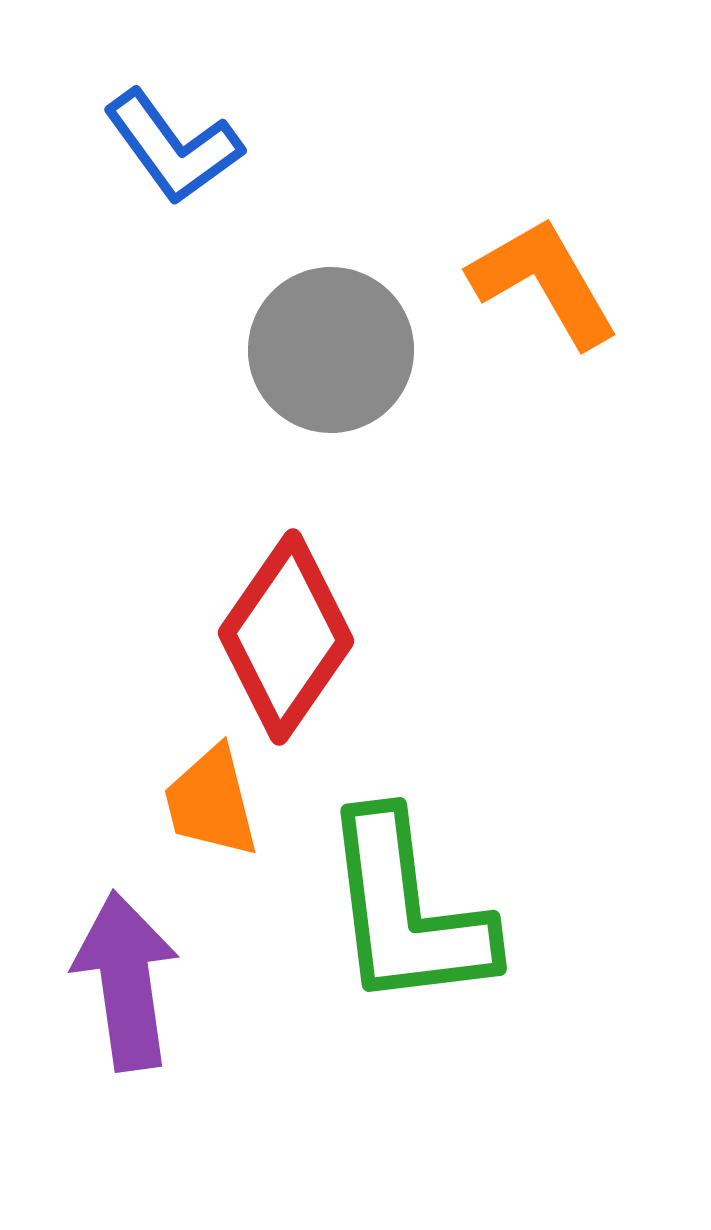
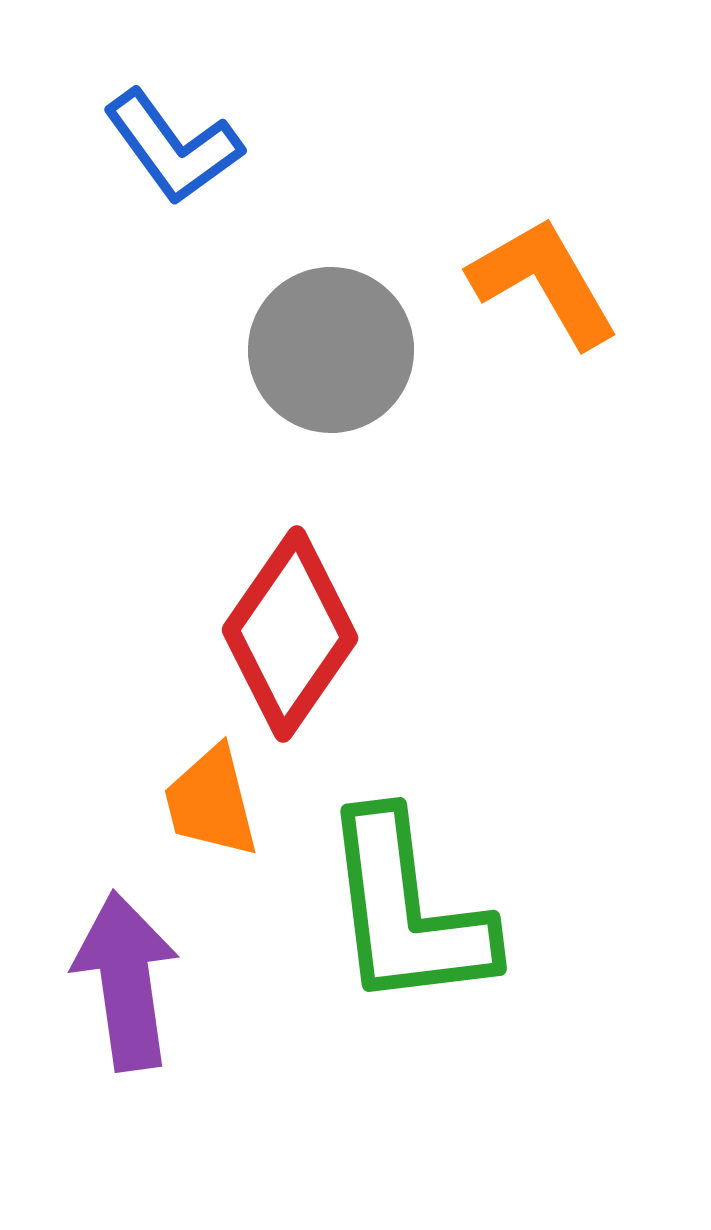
red diamond: moved 4 px right, 3 px up
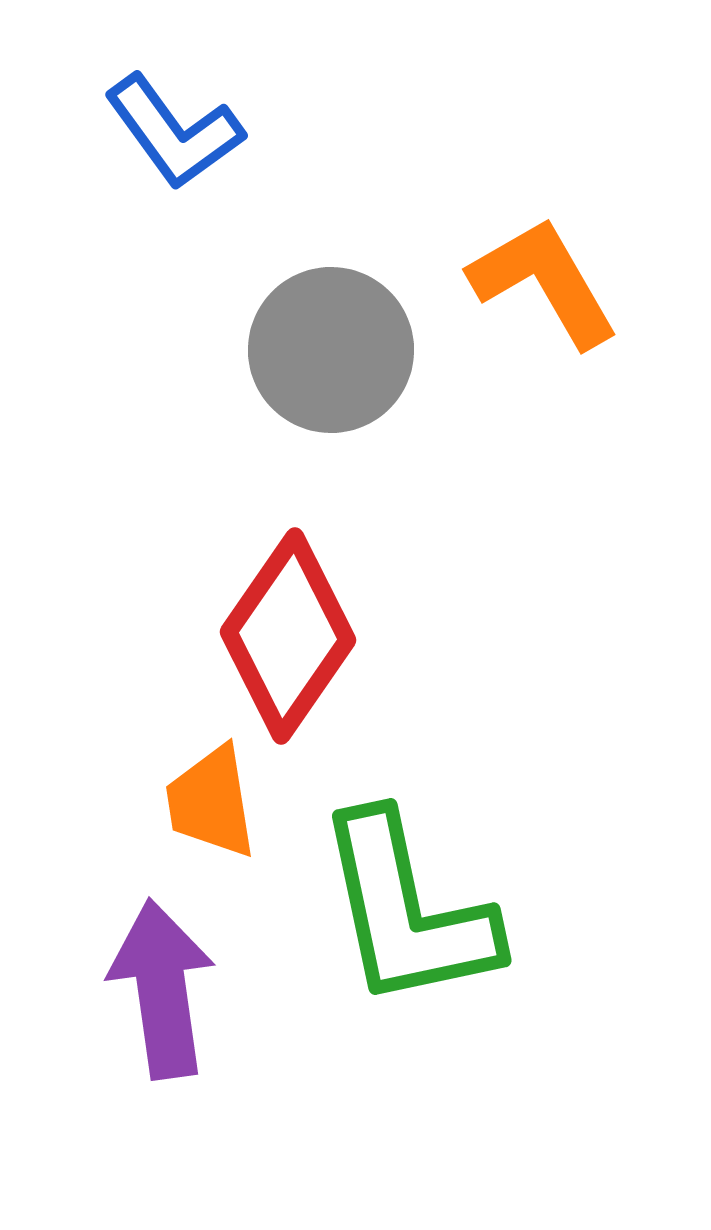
blue L-shape: moved 1 px right, 15 px up
red diamond: moved 2 px left, 2 px down
orange trapezoid: rotated 5 degrees clockwise
green L-shape: rotated 5 degrees counterclockwise
purple arrow: moved 36 px right, 8 px down
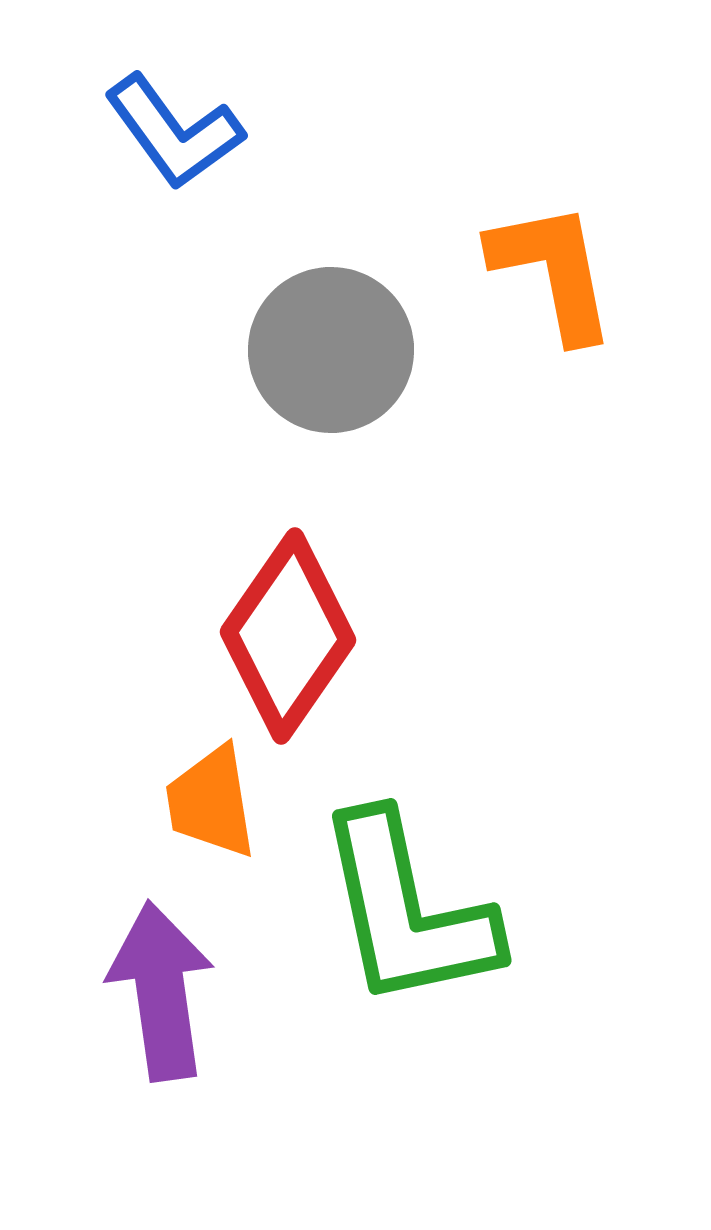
orange L-shape: moved 9 px right, 11 px up; rotated 19 degrees clockwise
purple arrow: moved 1 px left, 2 px down
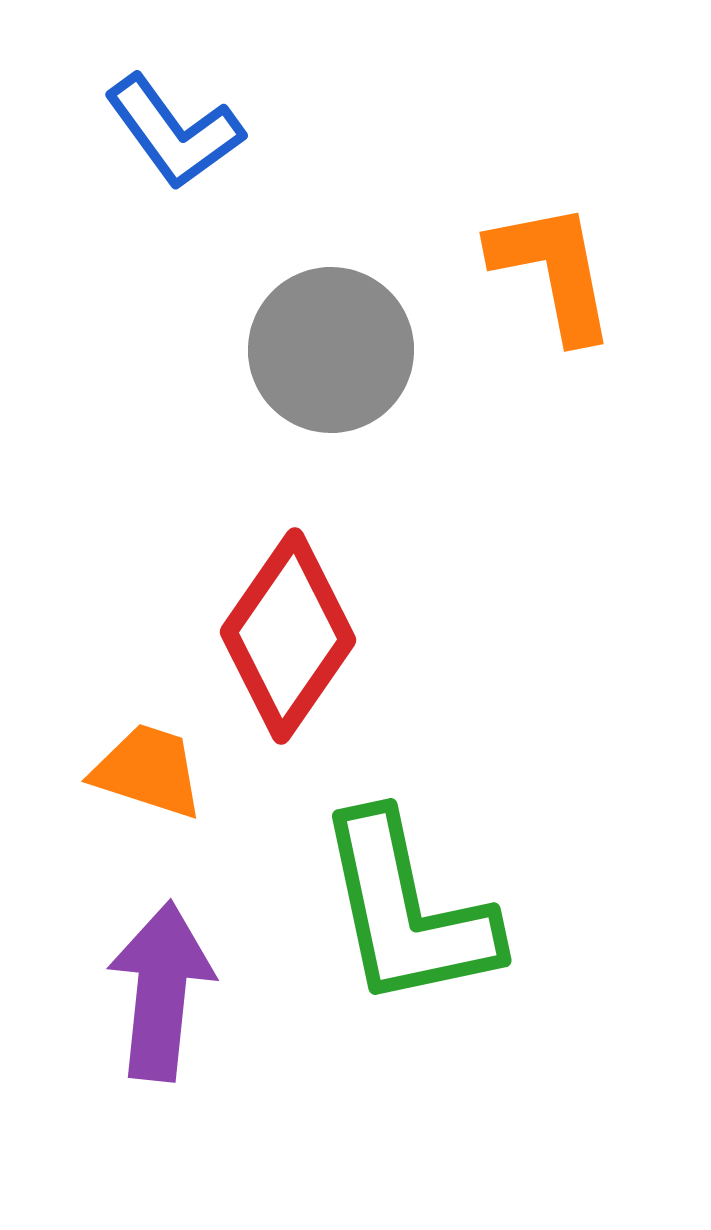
orange trapezoid: moved 63 px left, 31 px up; rotated 117 degrees clockwise
purple arrow: rotated 14 degrees clockwise
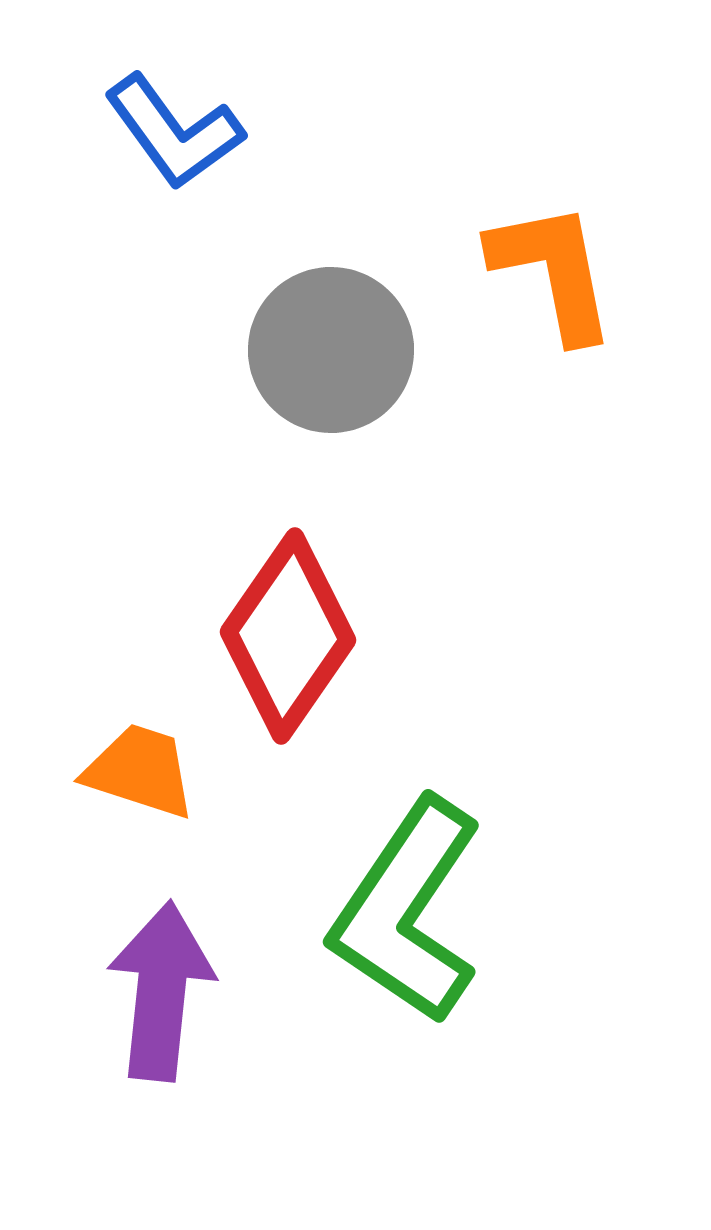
orange trapezoid: moved 8 px left
green L-shape: rotated 46 degrees clockwise
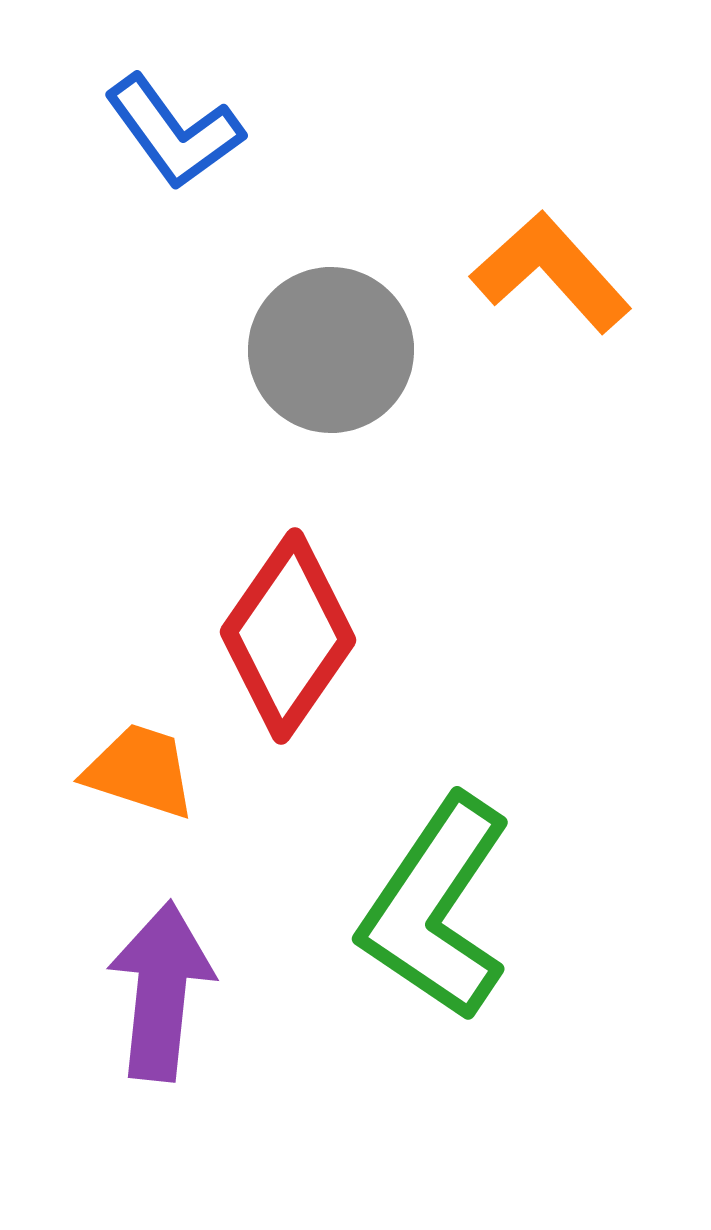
orange L-shape: moved 2 px left, 1 px down; rotated 31 degrees counterclockwise
green L-shape: moved 29 px right, 3 px up
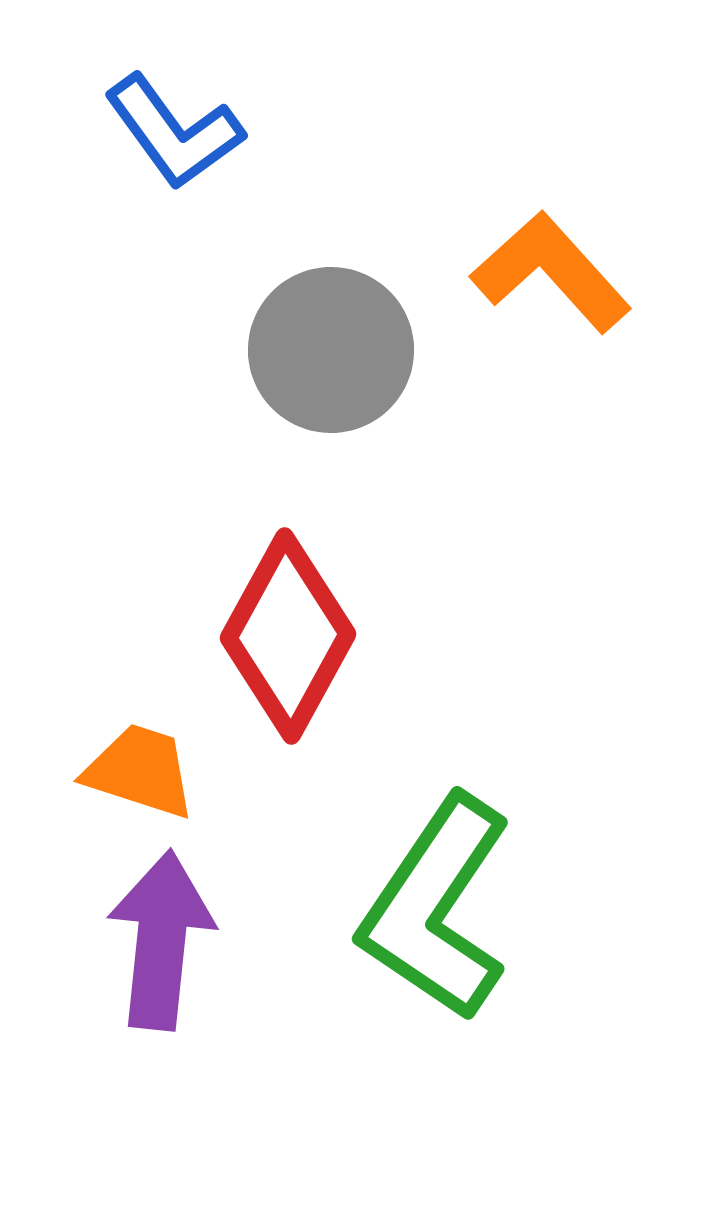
red diamond: rotated 6 degrees counterclockwise
purple arrow: moved 51 px up
